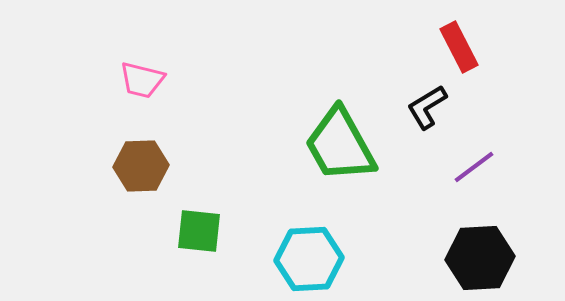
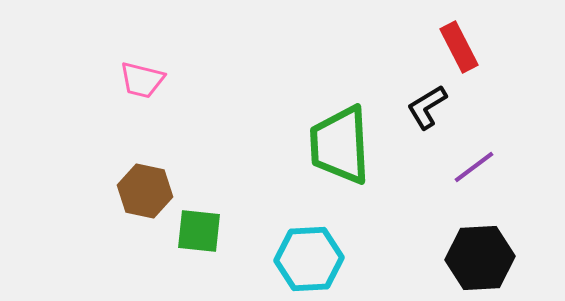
green trapezoid: rotated 26 degrees clockwise
brown hexagon: moved 4 px right, 25 px down; rotated 14 degrees clockwise
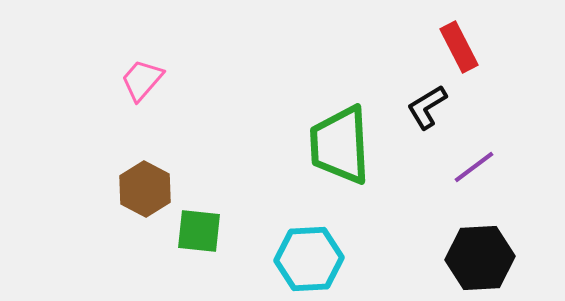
pink trapezoid: rotated 117 degrees clockwise
brown hexagon: moved 2 px up; rotated 16 degrees clockwise
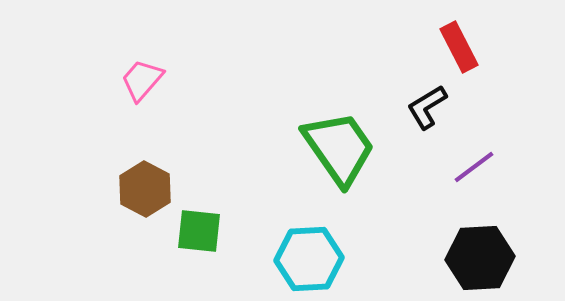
green trapezoid: moved 1 px left, 3 px down; rotated 148 degrees clockwise
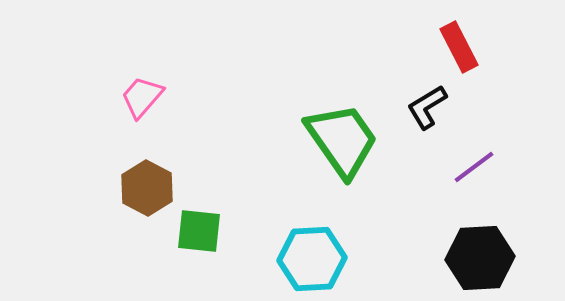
pink trapezoid: moved 17 px down
green trapezoid: moved 3 px right, 8 px up
brown hexagon: moved 2 px right, 1 px up
cyan hexagon: moved 3 px right
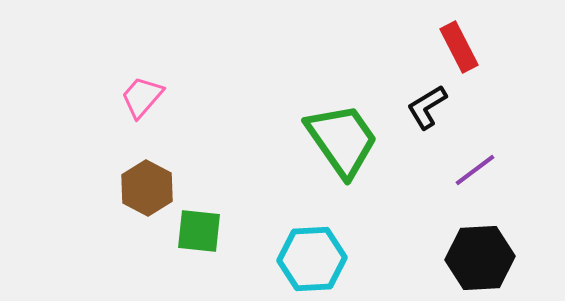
purple line: moved 1 px right, 3 px down
